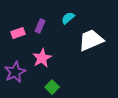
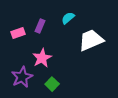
purple star: moved 7 px right, 5 px down
green square: moved 3 px up
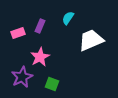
cyan semicircle: rotated 16 degrees counterclockwise
pink star: moved 2 px left, 1 px up
green square: rotated 24 degrees counterclockwise
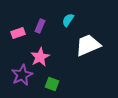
cyan semicircle: moved 2 px down
white trapezoid: moved 3 px left, 5 px down
purple star: moved 2 px up
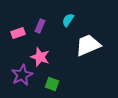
pink star: rotated 24 degrees counterclockwise
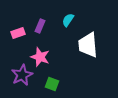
white trapezoid: rotated 72 degrees counterclockwise
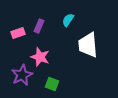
purple rectangle: moved 1 px left
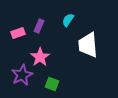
pink star: rotated 18 degrees clockwise
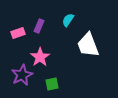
white trapezoid: rotated 16 degrees counterclockwise
green square: rotated 32 degrees counterclockwise
